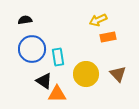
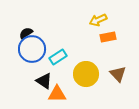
black semicircle: moved 1 px right, 13 px down; rotated 24 degrees counterclockwise
cyan rectangle: rotated 66 degrees clockwise
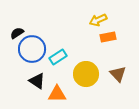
black semicircle: moved 9 px left
black triangle: moved 7 px left
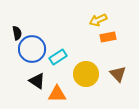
black semicircle: rotated 112 degrees clockwise
